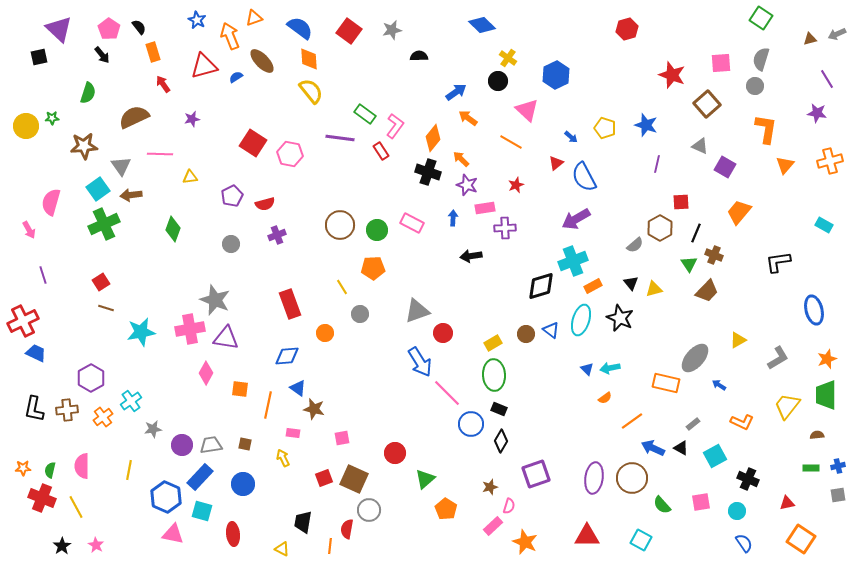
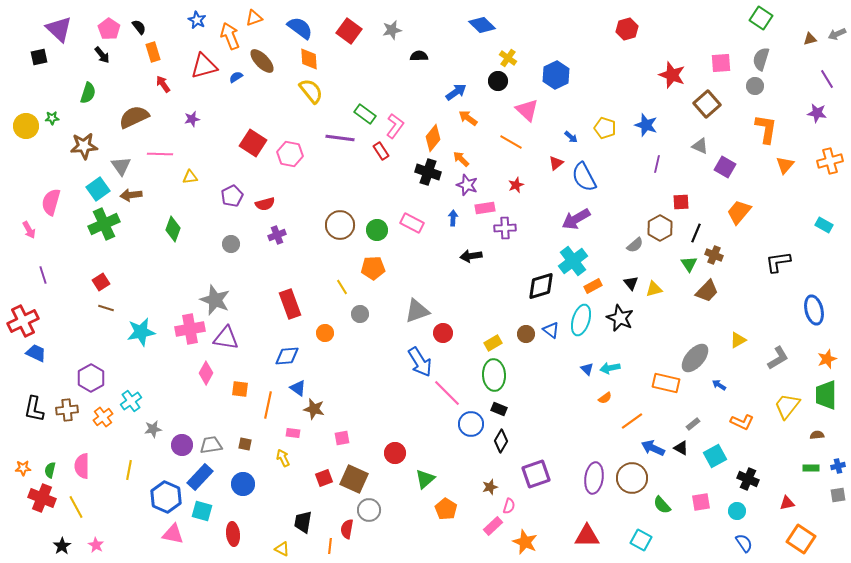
cyan cross at (573, 261): rotated 16 degrees counterclockwise
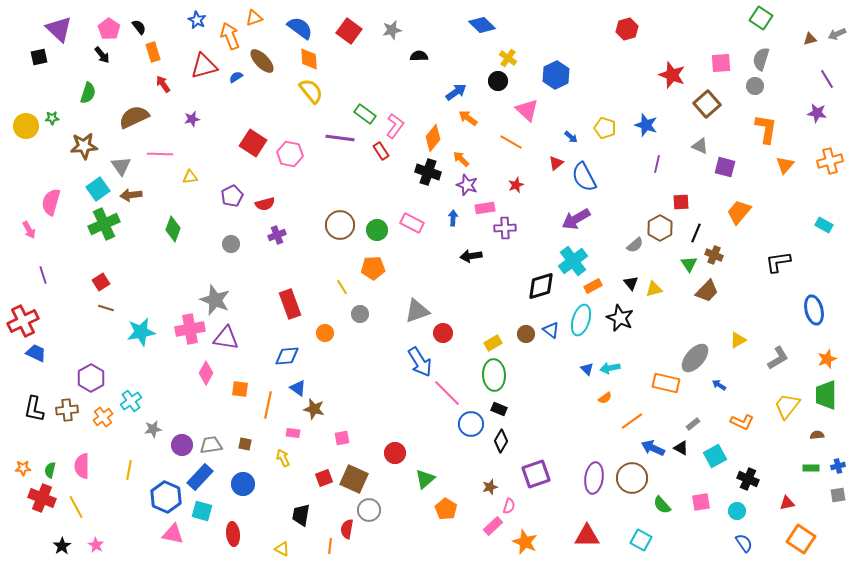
purple square at (725, 167): rotated 15 degrees counterclockwise
black trapezoid at (303, 522): moved 2 px left, 7 px up
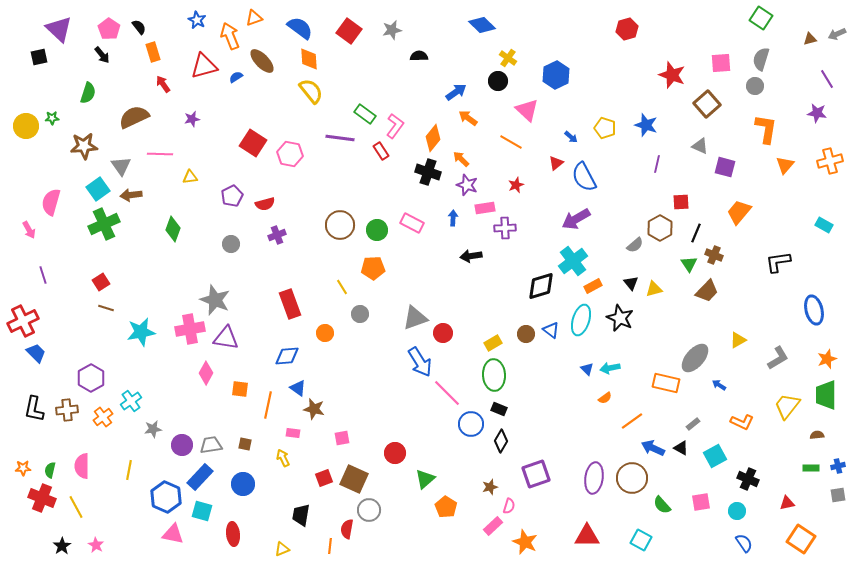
gray triangle at (417, 311): moved 2 px left, 7 px down
blue trapezoid at (36, 353): rotated 20 degrees clockwise
orange pentagon at (446, 509): moved 2 px up
yellow triangle at (282, 549): rotated 49 degrees counterclockwise
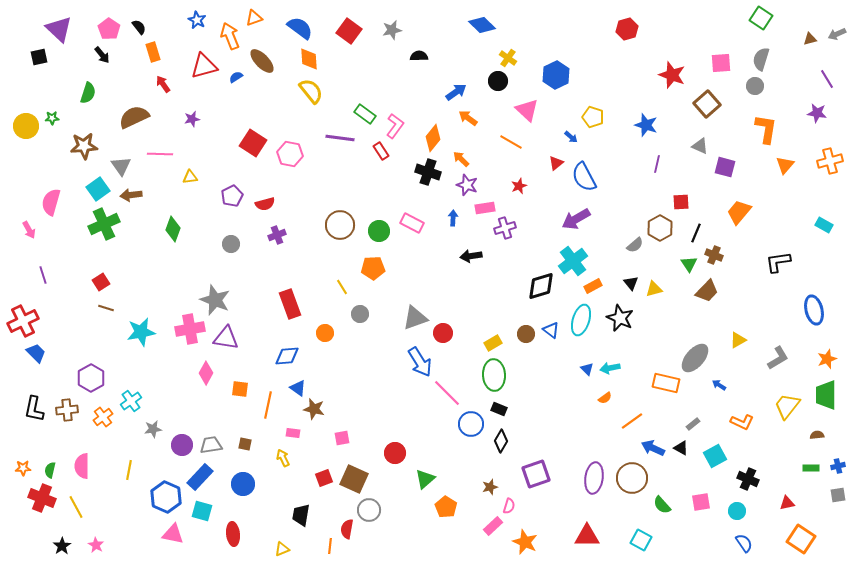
yellow pentagon at (605, 128): moved 12 px left, 11 px up
red star at (516, 185): moved 3 px right, 1 px down
purple cross at (505, 228): rotated 15 degrees counterclockwise
green circle at (377, 230): moved 2 px right, 1 px down
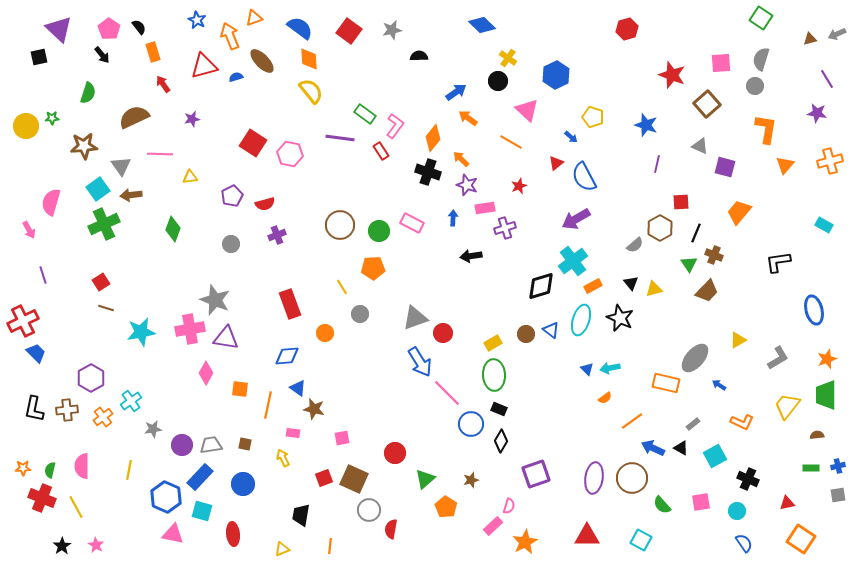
blue semicircle at (236, 77): rotated 16 degrees clockwise
brown star at (490, 487): moved 19 px left, 7 px up
red semicircle at (347, 529): moved 44 px right
orange star at (525, 542): rotated 20 degrees clockwise
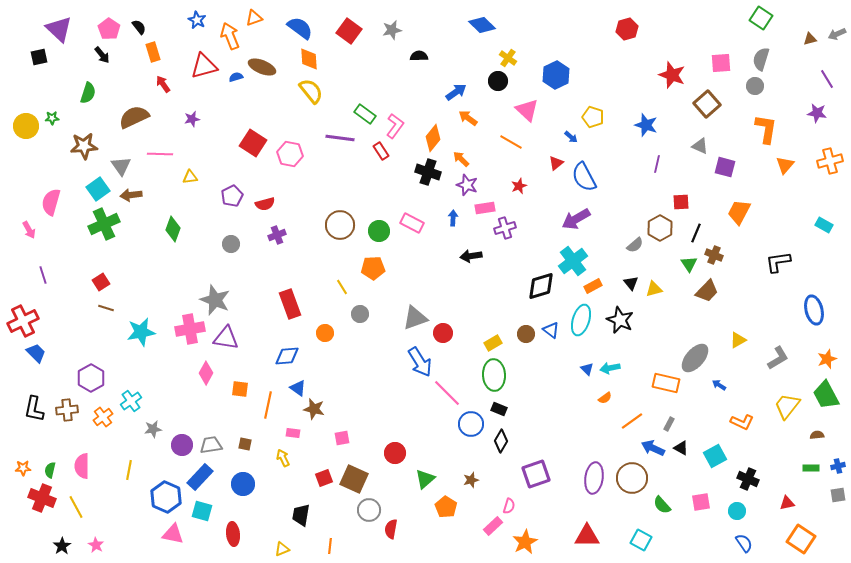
brown ellipse at (262, 61): moved 6 px down; rotated 24 degrees counterclockwise
orange trapezoid at (739, 212): rotated 12 degrees counterclockwise
black star at (620, 318): moved 2 px down
green trapezoid at (826, 395): rotated 28 degrees counterclockwise
gray rectangle at (693, 424): moved 24 px left; rotated 24 degrees counterclockwise
